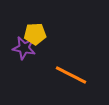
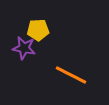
yellow pentagon: moved 3 px right, 4 px up
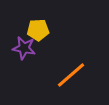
orange line: rotated 68 degrees counterclockwise
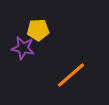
purple star: moved 1 px left
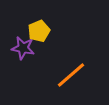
yellow pentagon: moved 1 px right, 1 px down; rotated 20 degrees counterclockwise
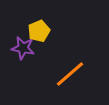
orange line: moved 1 px left, 1 px up
